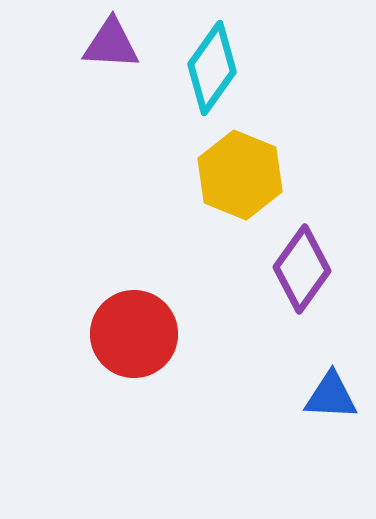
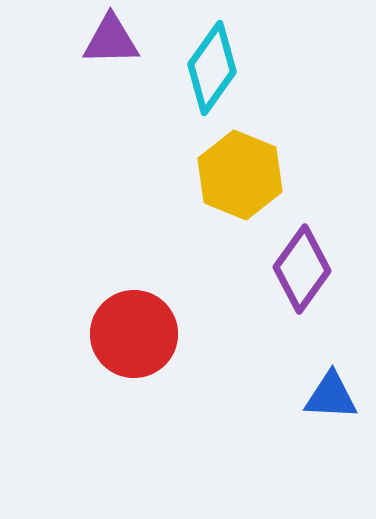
purple triangle: moved 4 px up; rotated 4 degrees counterclockwise
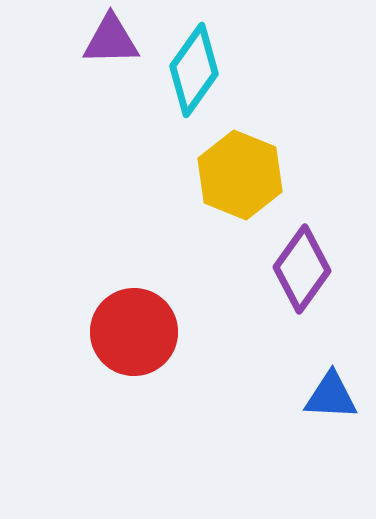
cyan diamond: moved 18 px left, 2 px down
red circle: moved 2 px up
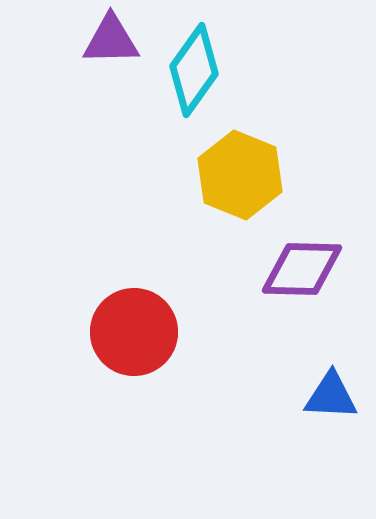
purple diamond: rotated 56 degrees clockwise
